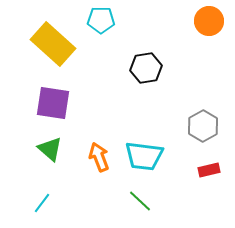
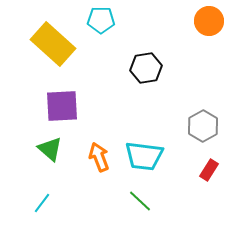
purple square: moved 9 px right, 3 px down; rotated 12 degrees counterclockwise
red rectangle: rotated 45 degrees counterclockwise
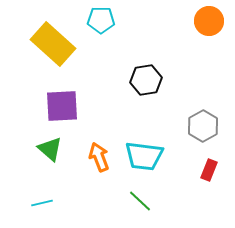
black hexagon: moved 12 px down
red rectangle: rotated 10 degrees counterclockwise
cyan line: rotated 40 degrees clockwise
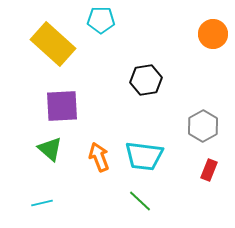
orange circle: moved 4 px right, 13 px down
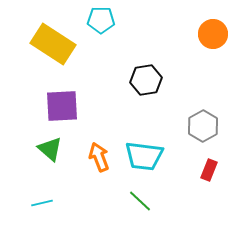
yellow rectangle: rotated 9 degrees counterclockwise
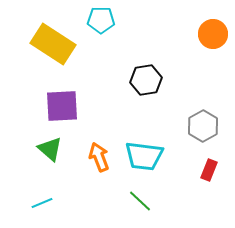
cyan line: rotated 10 degrees counterclockwise
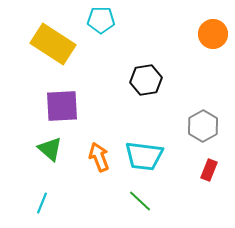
cyan line: rotated 45 degrees counterclockwise
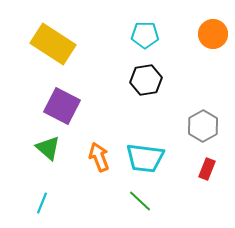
cyan pentagon: moved 44 px right, 15 px down
purple square: rotated 30 degrees clockwise
green triangle: moved 2 px left, 1 px up
cyan trapezoid: moved 1 px right, 2 px down
red rectangle: moved 2 px left, 1 px up
